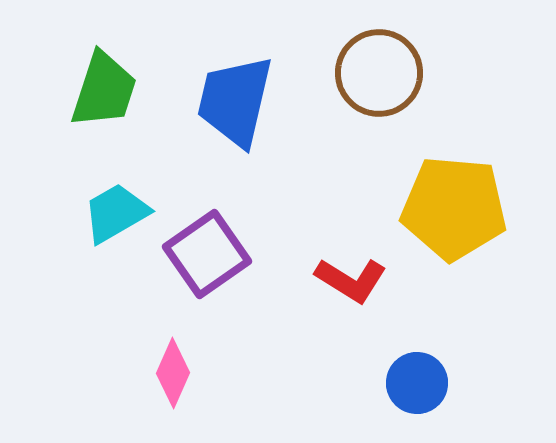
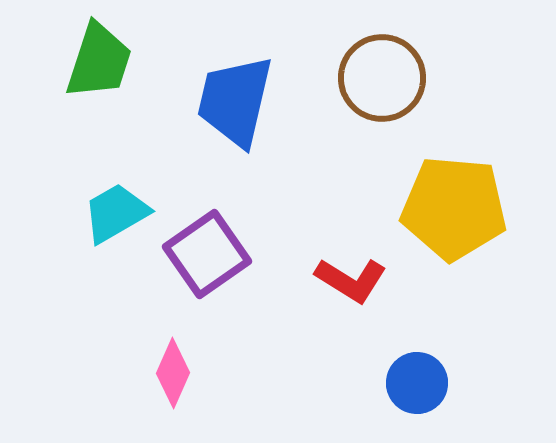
brown circle: moved 3 px right, 5 px down
green trapezoid: moved 5 px left, 29 px up
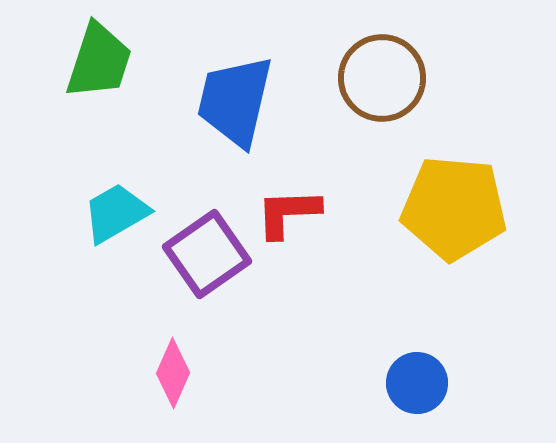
red L-shape: moved 63 px left, 67 px up; rotated 146 degrees clockwise
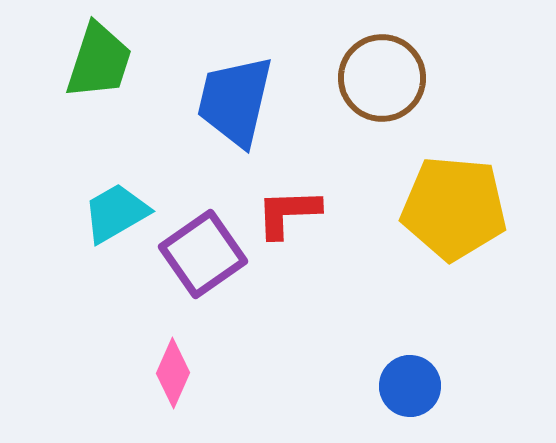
purple square: moved 4 px left
blue circle: moved 7 px left, 3 px down
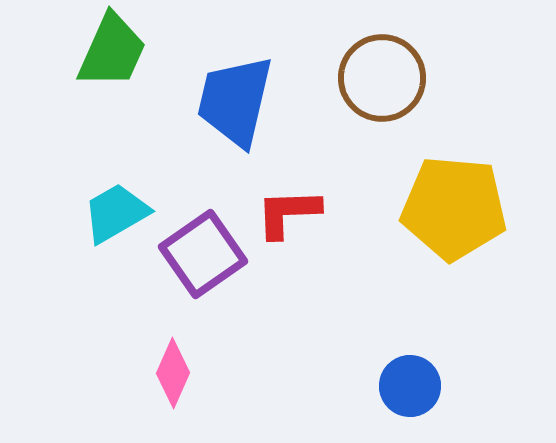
green trapezoid: moved 13 px right, 10 px up; rotated 6 degrees clockwise
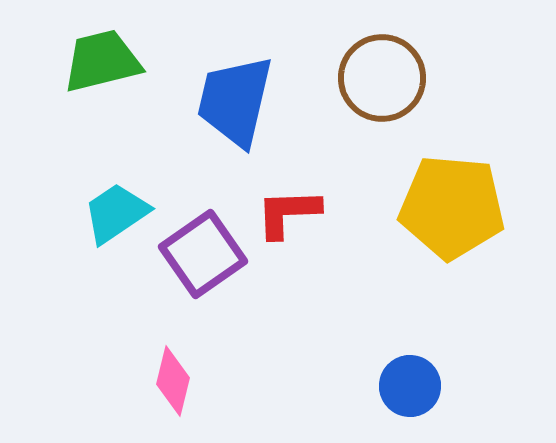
green trapezoid: moved 10 px left, 10 px down; rotated 128 degrees counterclockwise
yellow pentagon: moved 2 px left, 1 px up
cyan trapezoid: rotated 4 degrees counterclockwise
pink diamond: moved 8 px down; rotated 10 degrees counterclockwise
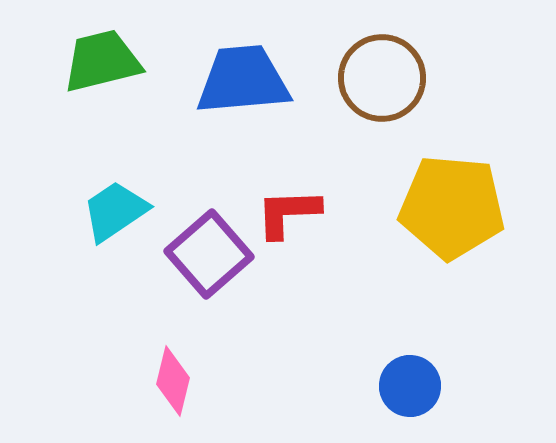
blue trapezoid: moved 8 px right, 21 px up; rotated 72 degrees clockwise
cyan trapezoid: moved 1 px left, 2 px up
purple square: moved 6 px right; rotated 6 degrees counterclockwise
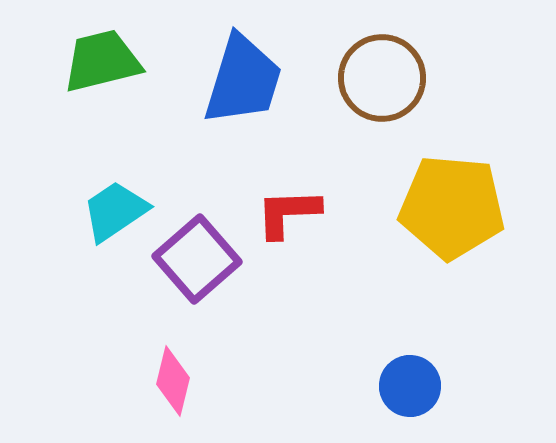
blue trapezoid: rotated 112 degrees clockwise
purple square: moved 12 px left, 5 px down
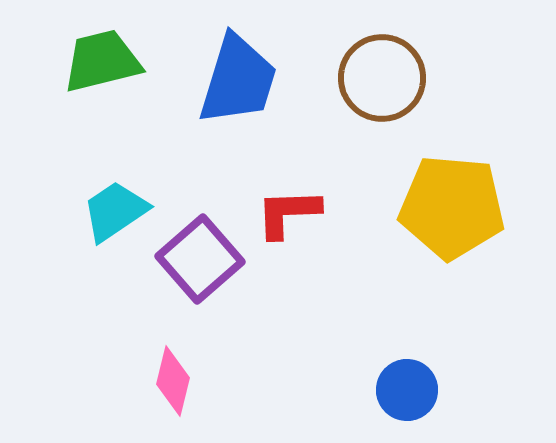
blue trapezoid: moved 5 px left
purple square: moved 3 px right
blue circle: moved 3 px left, 4 px down
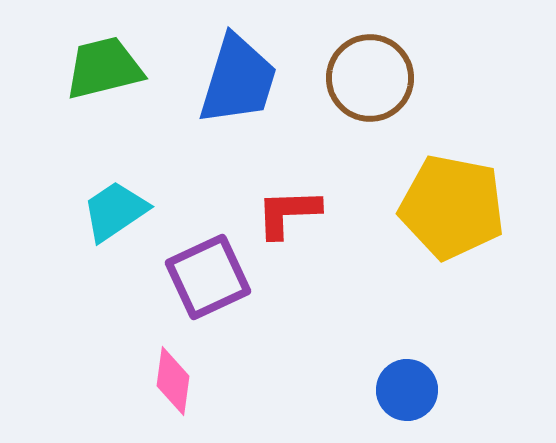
green trapezoid: moved 2 px right, 7 px down
brown circle: moved 12 px left
yellow pentagon: rotated 6 degrees clockwise
purple square: moved 8 px right, 18 px down; rotated 16 degrees clockwise
pink diamond: rotated 6 degrees counterclockwise
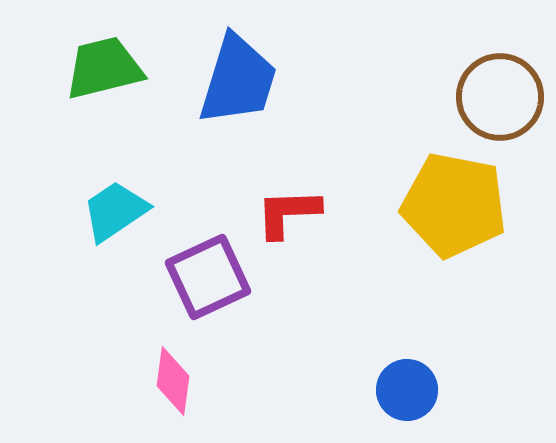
brown circle: moved 130 px right, 19 px down
yellow pentagon: moved 2 px right, 2 px up
